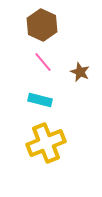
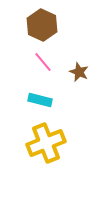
brown star: moved 1 px left
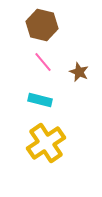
brown hexagon: rotated 12 degrees counterclockwise
yellow cross: rotated 12 degrees counterclockwise
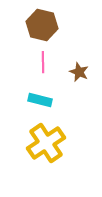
pink line: rotated 40 degrees clockwise
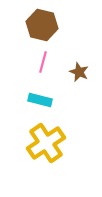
pink line: rotated 15 degrees clockwise
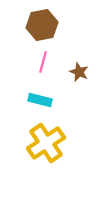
brown hexagon: rotated 24 degrees counterclockwise
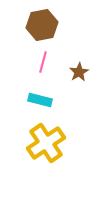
brown star: rotated 18 degrees clockwise
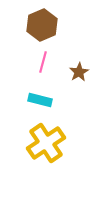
brown hexagon: rotated 12 degrees counterclockwise
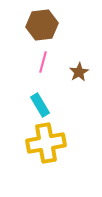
brown hexagon: rotated 16 degrees clockwise
cyan rectangle: moved 5 px down; rotated 45 degrees clockwise
yellow cross: rotated 24 degrees clockwise
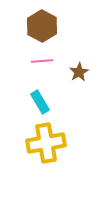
brown hexagon: moved 1 px down; rotated 24 degrees counterclockwise
pink line: moved 1 px left, 1 px up; rotated 70 degrees clockwise
cyan rectangle: moved 3 px up
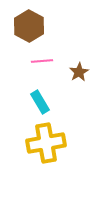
brown hexagon: moved 13 px left
